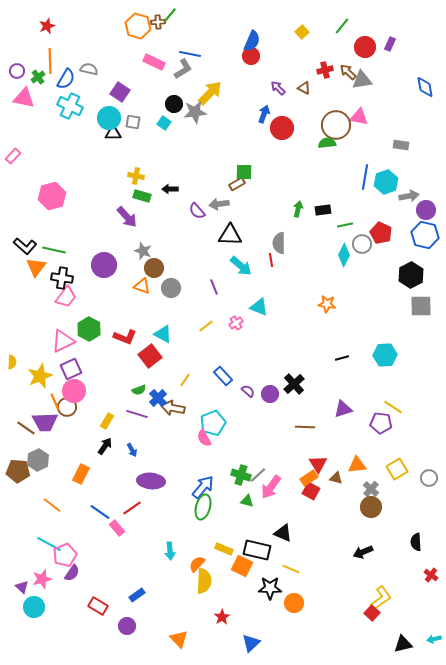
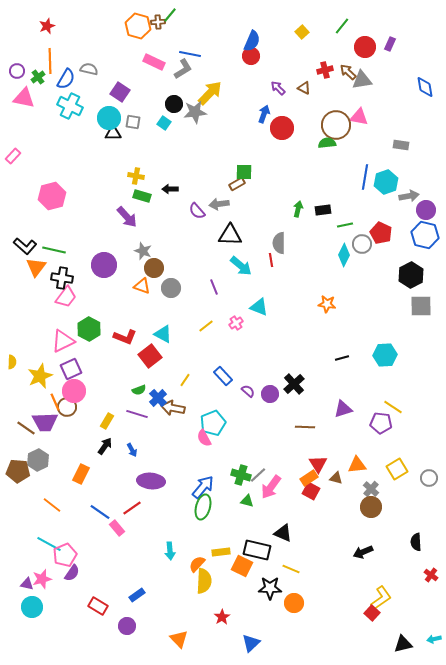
yellow rectangle at (224, 549): moved 3 px left, 3 px down; rotated 30 degrees counterclockwise
purple triangle at (22, 587): moved 5 px right, 3 px up; rotated 32 degrees counterclockwise
cyan circle at (34, 607): moved 2 px left
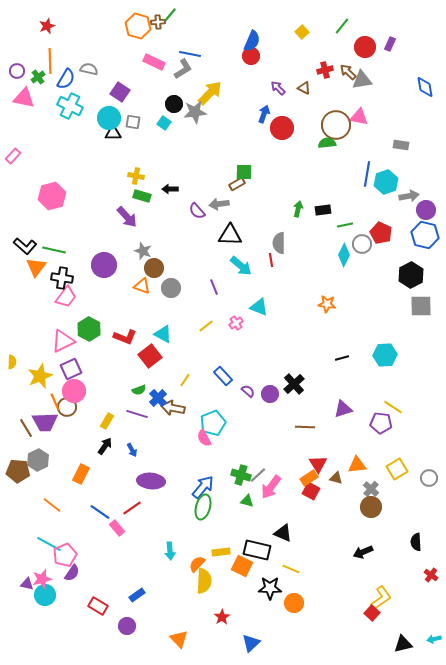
blue line at (365, 177): moved 2 px right, 3 px up
brown line at (26, 428): rotated 24 degrees clockwise
cyan circle at (32, 607): moved 13 px right, 12 px up
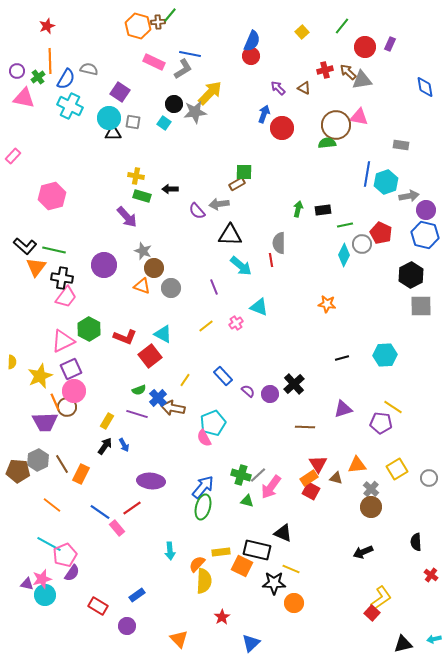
brown line at (26, 428): moved 36 px right, 36 px down
blue arrow at (132, 450): moved 8 px left, 5 px up
black star at (270, 588): moved 4 px right, 5 px up
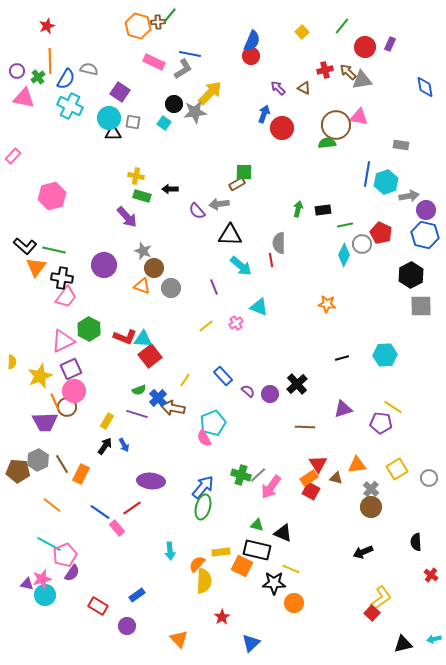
cyan triangle at (163, 334): moved 20 px left, 5 px down; rotated 24 degrees counterclockwise
black cross at (294, 384): moved 3 px right
green triangle at (247, 501): moved 10 px right, 24 px down
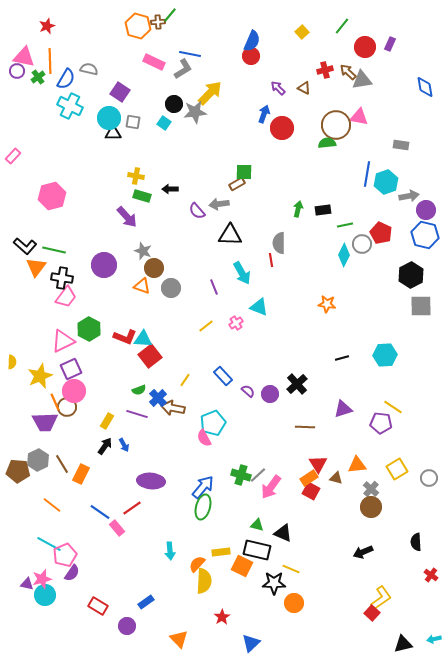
pink triangle at (24, 98): moved 41 px up
cyan arrow at (241, 266): moved 1 px right, 7 px down; rotated 20 degrees clockwise
blue rectangle at (137, 595): moved 9 px right, 7 px down
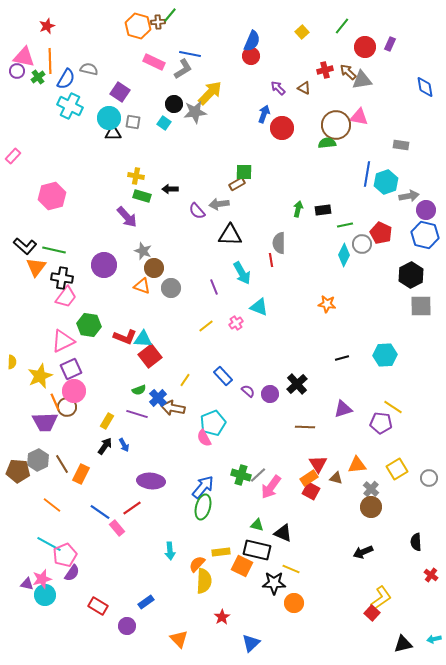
green hexagon at (89, 329): moved 4 px up; rotated 20 degrees counterclockwise
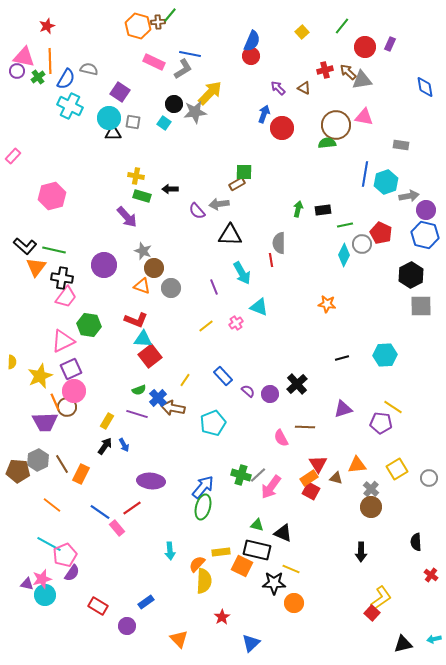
pink triangle at (359, 117): moved 5 px right
blue line at (367, 174): moved 2 px left
red L-shape at (125, 337): moved 11 px right, 17 px up
pink semicircle at (204, 438): moved 77 px right
black arrow at (363, 552): moved 2 px left; rotated 66 degrees counterclockwise
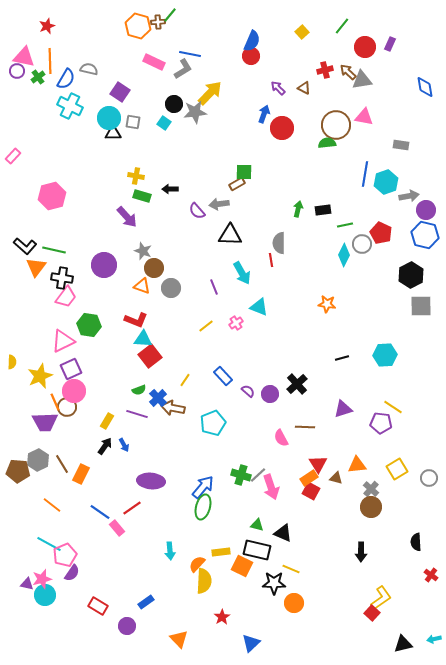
pink arrow at (271, 487): rotated 55 degrees counterclockwise
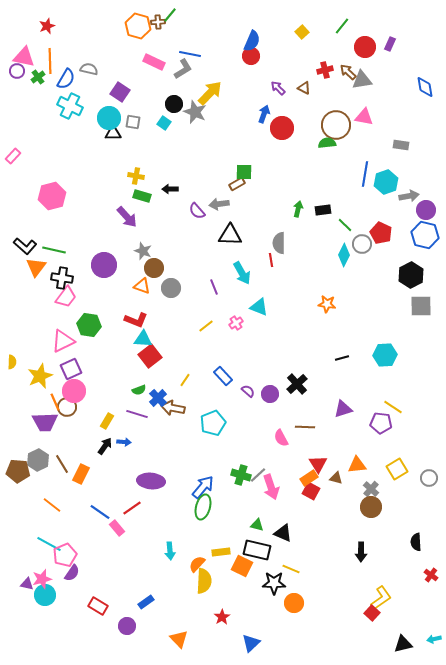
gray star at (195, 112): rotated 30 degrees clockwise
green line at (345, 225): rotated 56 degrees clockwise
blue arrow at (124, 445): moved 3 px up; rotated 56 degrees counterclockwise
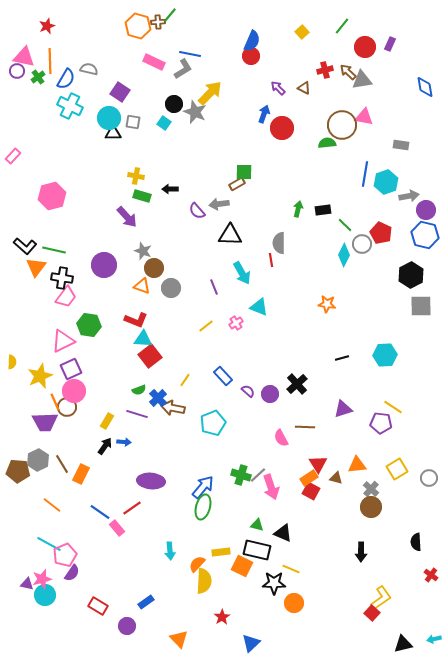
brown circle at (336, 125): moved 6 px right
